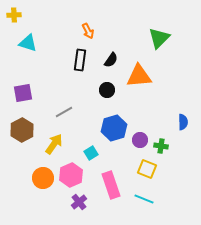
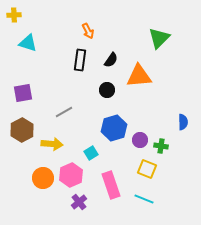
yellow arrow: moved 2 px left; rotated 60 degrees clockwise
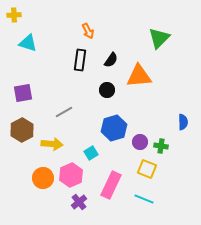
purple circle: moved 2 px down
pink rectangle: rotated 44 degrees clockwise
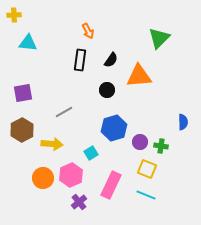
cyan triangle: rotated 12 degrees counterclockwise
cyan line: moved 2 px right, 4 px up
